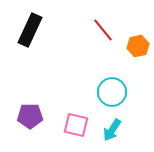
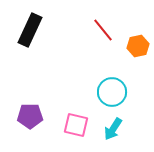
cyan arrow: moved 1 px right, 1 px up
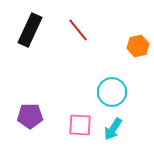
red line: moved 25 px left
pink square: moved 4 px right; rotated 10 degrees counterclockwise
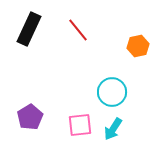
black rectangle: moved 1 px left, 1 px up
purple pentagon: moved 1 px down; rotated 30 degrees counterclockwise
pink square: rotated 10 degrees counterclockwise
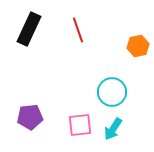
red line: rotated 20 degrees clockwise
purple pentagon: rotated 25 degrees clockwise
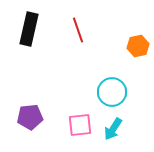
black rectangle: rotated 12 degrees counterclockwise
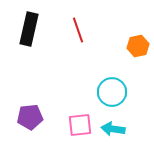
cyan arrow: rotated 65 degrees clockwise
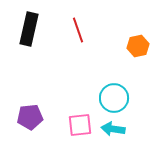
cyan circle: moved 2 px right, 6 px down
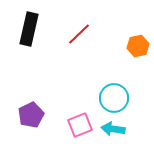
red line: moved 1 px right, 4 px down; rotated 65 degrees clockwise
purple pentagon: moved 1 px right, 2 px up; rotated 20 degrees counterclockwise
pink square: rotated 15 degrees counterclockwise
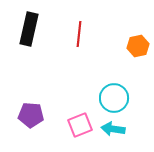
red line: rotated 40 degrees counterclockwise
purple pentagon: rotated 30 degrees clockwise
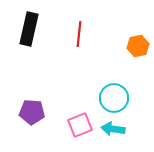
purple pentagon: moved 1 px right, 3 px up
